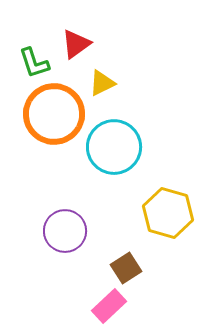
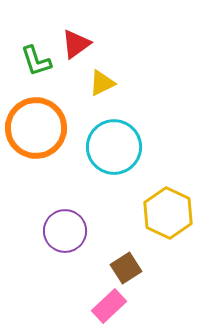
green L-shape: moved 2 px right, 2 px up
orange circle: moved 18 px left, 14 px down
yellow hexagon: rotated 9 degrees clockwise
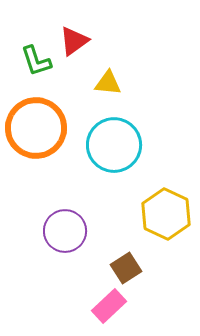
red triangle: moved 2 px left, 3 px up
yellow triangle: moved 6 px right; rotated 32 degrees clockwise
cyan circle: moved 2 px up
yellow hexagon: moved 2 px left, 1 px down
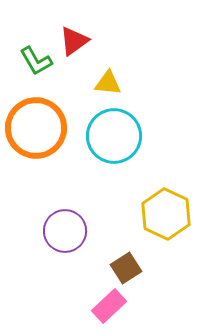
green L-shape: rotated 12 degrees counterclockwise
cyan circle: moved 9 px up
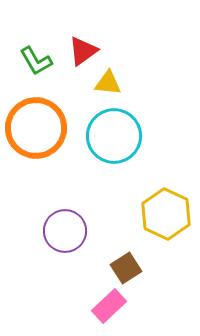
red triangle: moved 9 px right, 10 px down
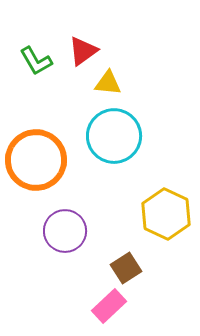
orange circle: moved 32 px down
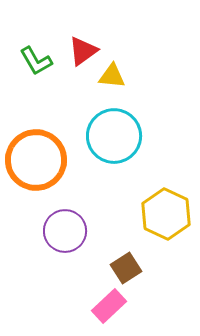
yellow triangle: moved 4 px right, 7 px up
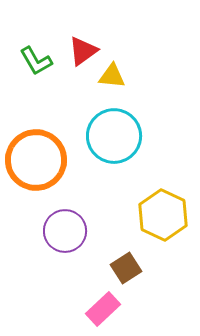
yellow hexagon: moved 3 px left, 1 px down
pink rectangle: moved 6 px left, 3 px down
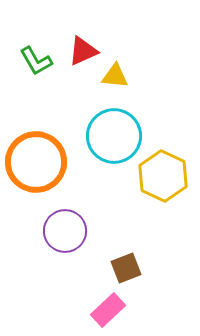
red triangle: rotated 12 degrees clockwise
yellow triangle: moved 3 px right
orange circle: moved 2 px down
yellow hexagon: moved 39 px up
brown square: rotated 12 degrees clockwise
pink rectangle: moved 5 px right, 1 px down
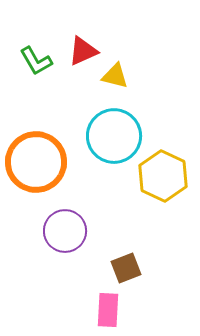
yellow triangle: rotated 8 degrees clockwise
pink rectangle: rotated 44 degrees counterclockwise
